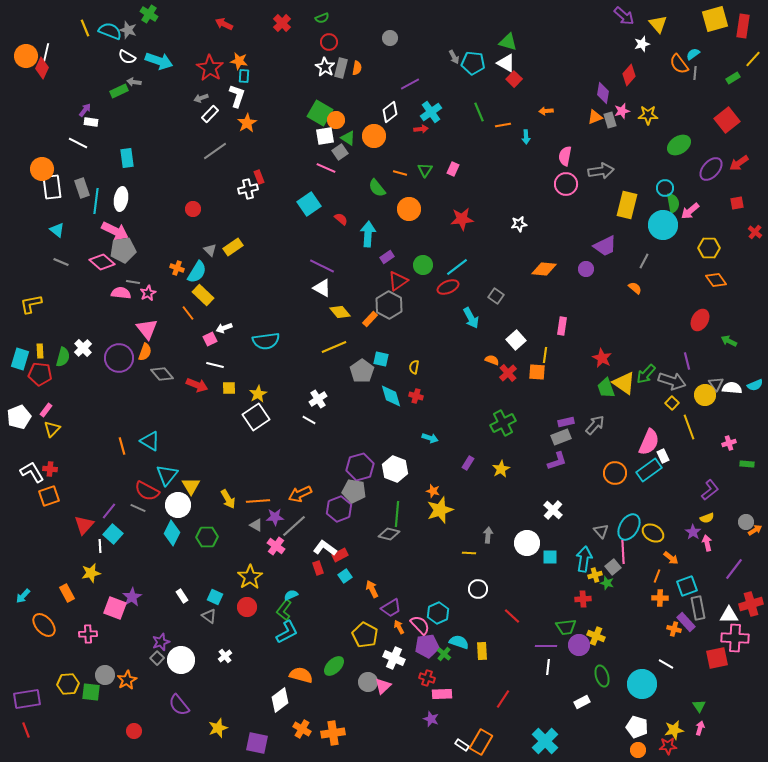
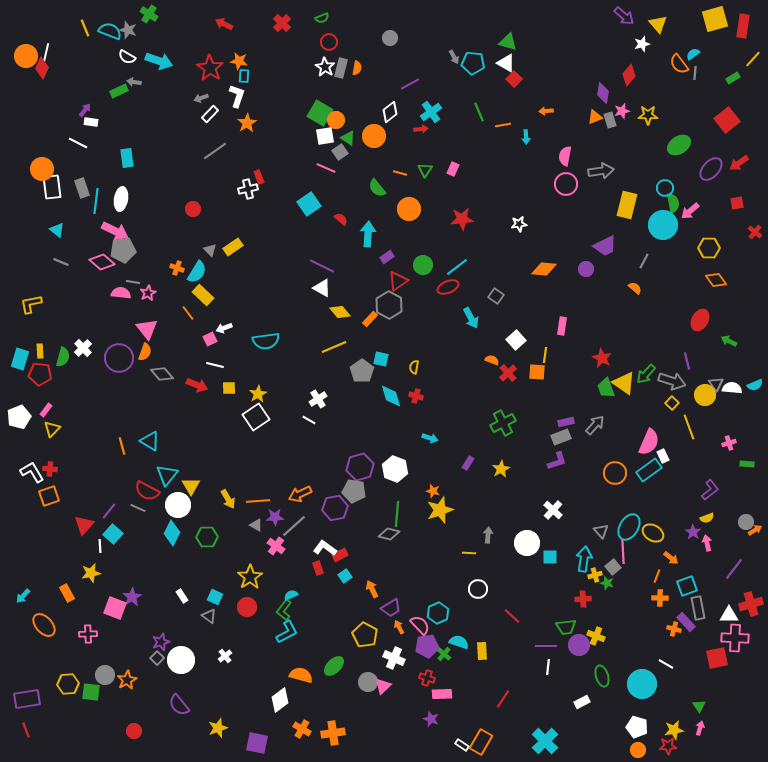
purple hexagon at (339, 509): moved 4 px left, 1 px up; rotated 10 degrees clockwise
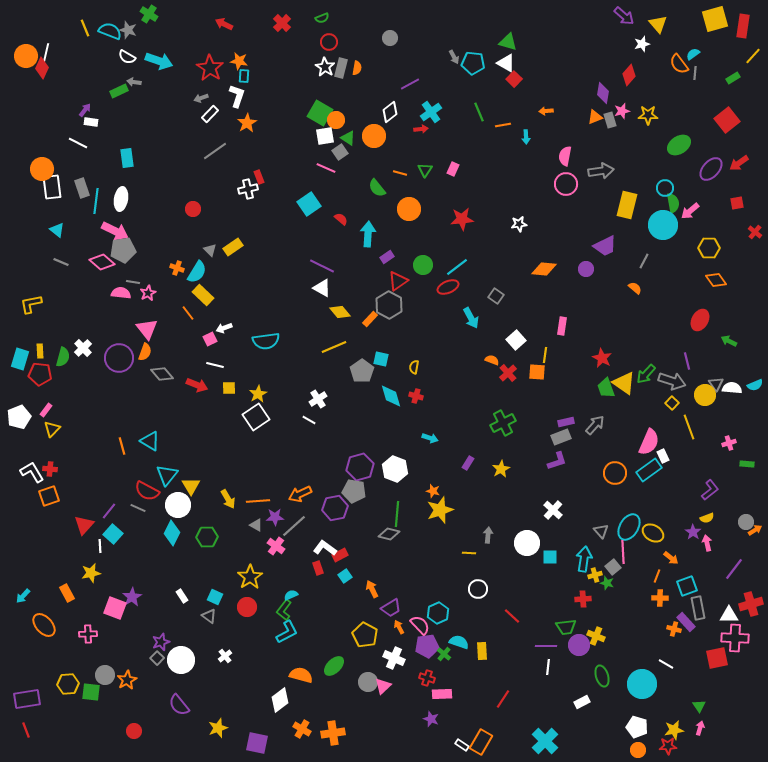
yellow line at (753, 59): moved 3 px up
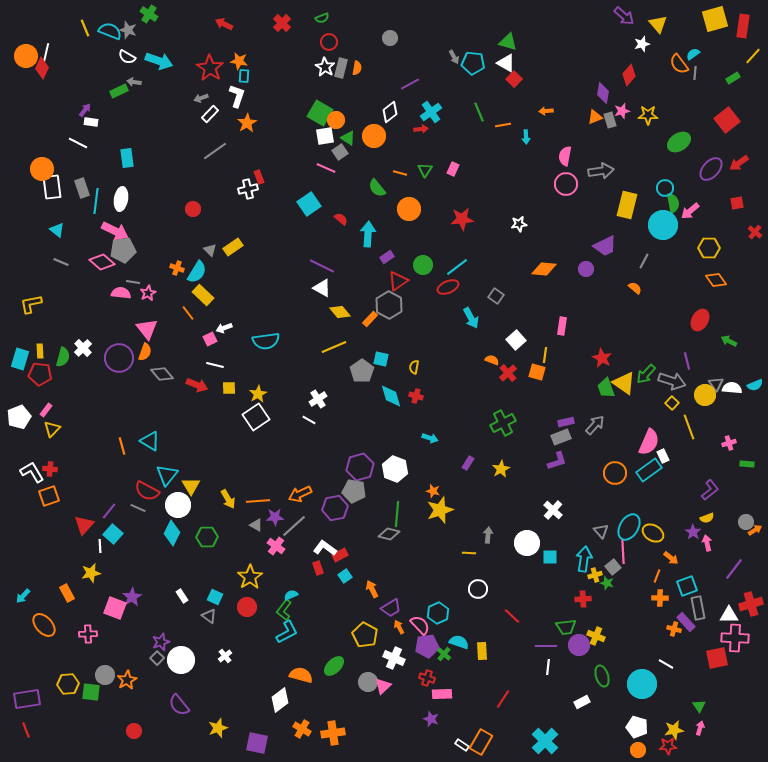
green ellipse at (679, 145): moved 3 px up
orange square at (537, 372): rotated 12 degrees clockwise
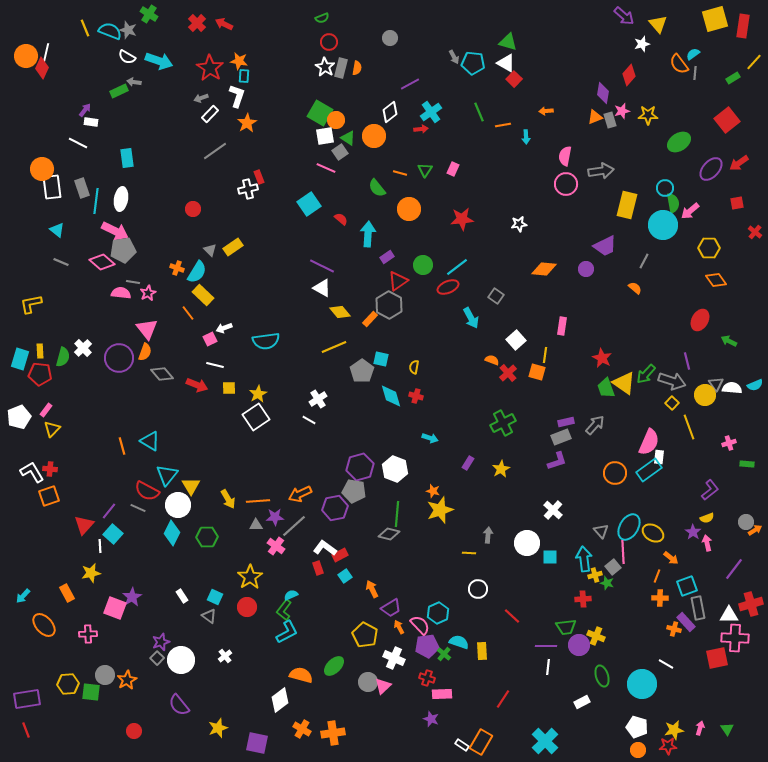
red cross at (282, 23): moved 85 px left
yellow line at (753, 56): moved 1 px right, 6 px down
white rectangle at (663, 456): moved 4 px left, 1 px down; rotated 32 degrees clockwise
gray triangle at (256, 525): rotated 32 degrees counterclockwise
cyan arrow at (584, 559): rotated 15 degrees counterclockwise
green triangle at (699, 706): moved 28 px right, 23 px down
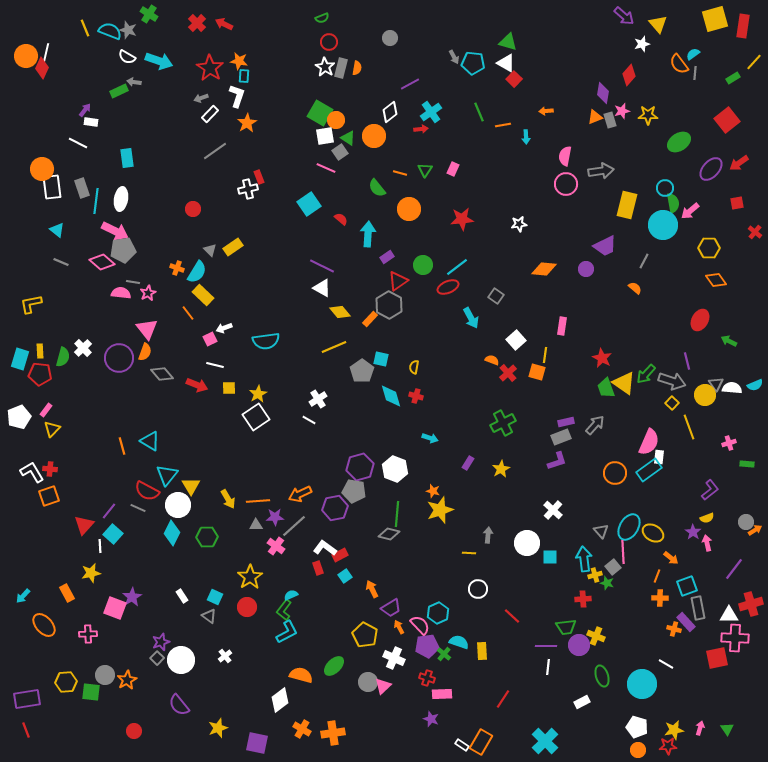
yellow hexagon at (68, 684): moved 2 px left, 2 px up
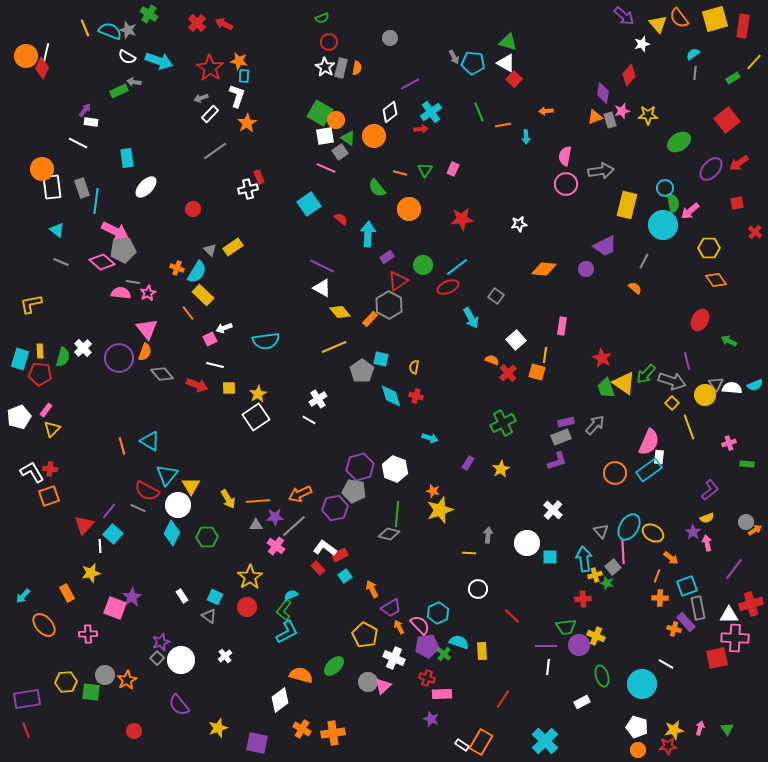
orange semicircle at (679, 64): moved 46 px up
white ellipse at (121, 199): moved 25 px right, 12 px up; rotated 35 degrees clockwise
red rectangle at (318, 568): rotated 24 degrees counterclockwise
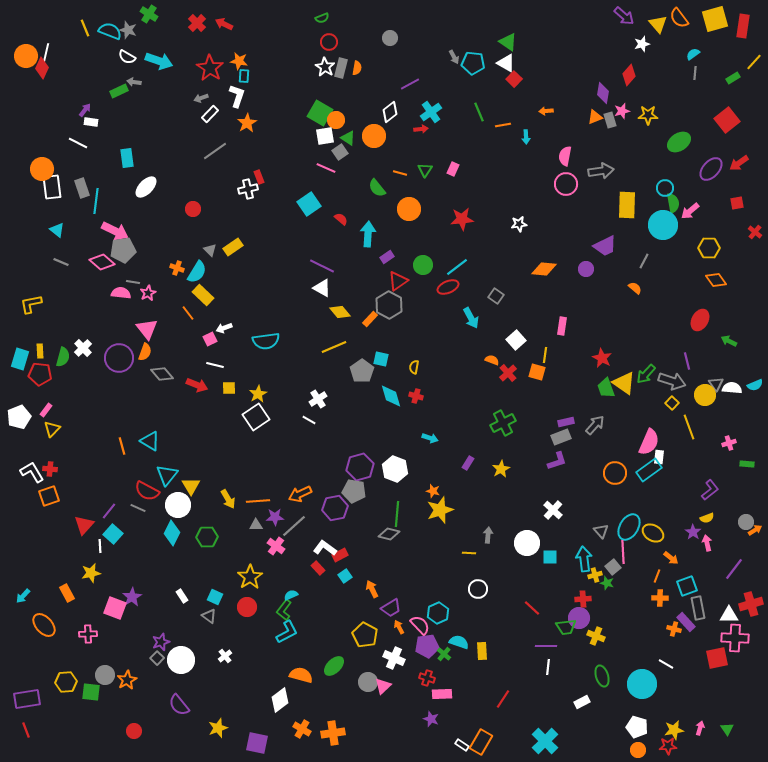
green triangle at (508, 42): rotated 18 degrees clockwise
yellow rectangle at (627, 205): rotated 12 degrees counterclockwise
red line at (512, 616): moved 20 px right, 8 px up
purple circle at (579, 645): moved 27 px up
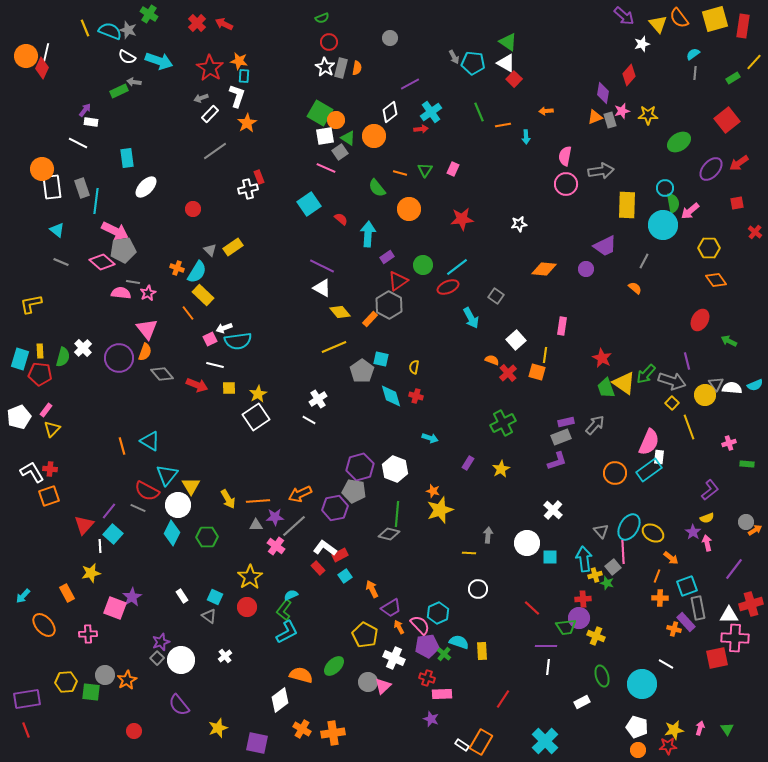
cyan semicircle at (266, 341): moved 28 px left
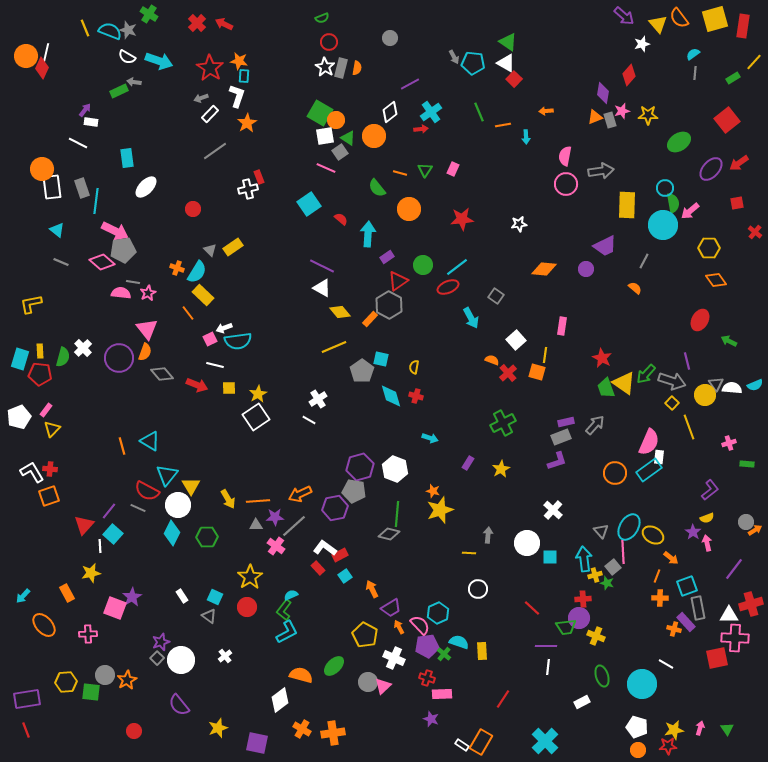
yellow ellipse at (653, 533): moved 2 px down
